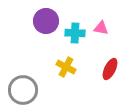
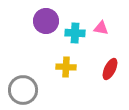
yellow cross: rotated 24 degrees counterclockwise
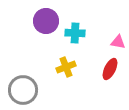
pink triangle: moved 17 px right, 14 px down
yellow cross: rotated 24 degrees counterclockwise
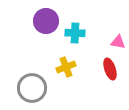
red ellipse: rotated 45 degrees counterclockwise
gray circle: moved 9 px right, 2 px up
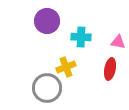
purple circle: moved 1 px right
cyan cross: moved 6 px right, 4 px down
red ellipse: rotated 30 degrees clockwise
gray circle: moved 15 px right
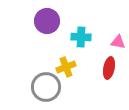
red ellipse: moved 1 px left, 1 px up
gray circle: moved 1 px left, 1 px up
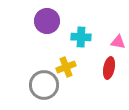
gray circle: moved 2 px left, 2 px up
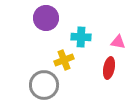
purple circle: moved 1 px left, 3 px up
yellow cross: moved 2 px left, 7 px up
